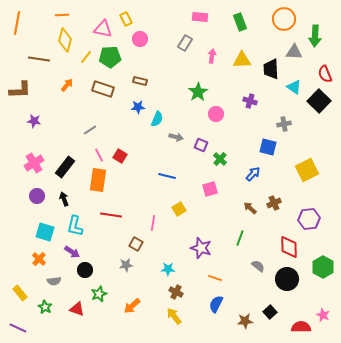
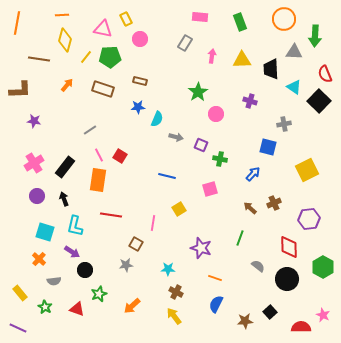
green cross at (220, 159): rotated 32 degrees counterclockwise
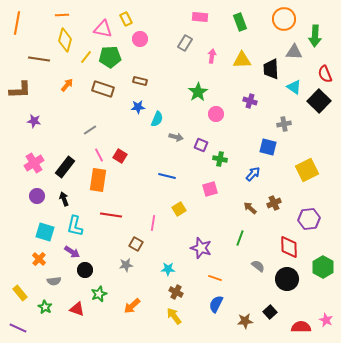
pink star at (323, 315): moved 3 px right, 5 px down
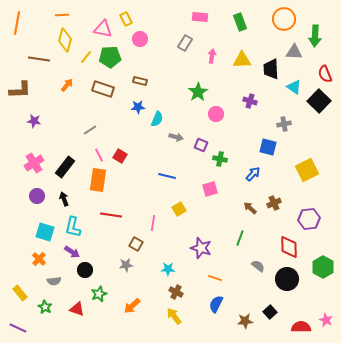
cyan L-shape at (75, 226): moved 2 px left, 1 px down
